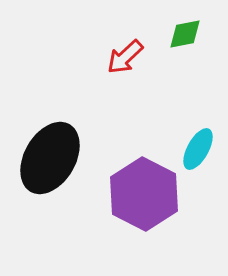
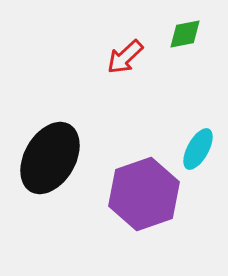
purple hexagon: rotated 14 degrees clockwise
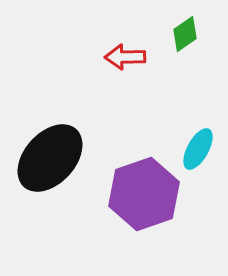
green diamond: rotated 24 degrees counterclockwise
red arrow: rotated 42 degrees clockwise
black ellipse: rotated 12 degrees clockwise
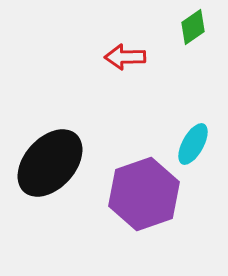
green diamond: moved 8 px right, 7 px up
cyan ellipse: moved 5 px left, 5 px up
black ellipse: moved 5 px down
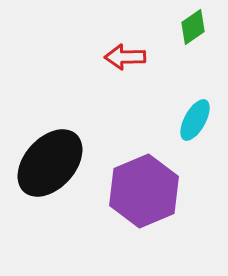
cyan ellipse: moved 2 px right, 24 px up
purple hexagon: moved 3 px up; rotated 4 degrees counterclockwise
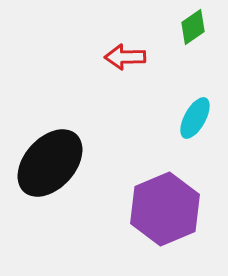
cyan ellipse: moved 2 px up
purple hexagon: moved 21 px right, 18 px down
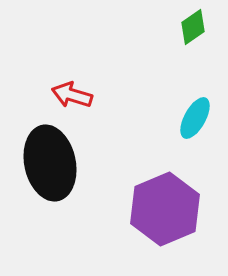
red arrow: moved 53 px left, 38 px down; rotated 18 degrees clockwise
black ellipse: rotated 54 degrees counterclockwise
